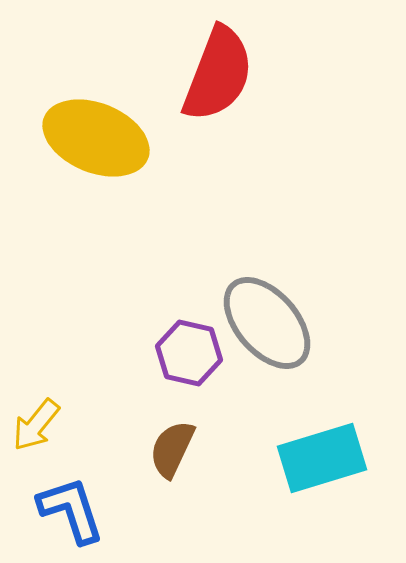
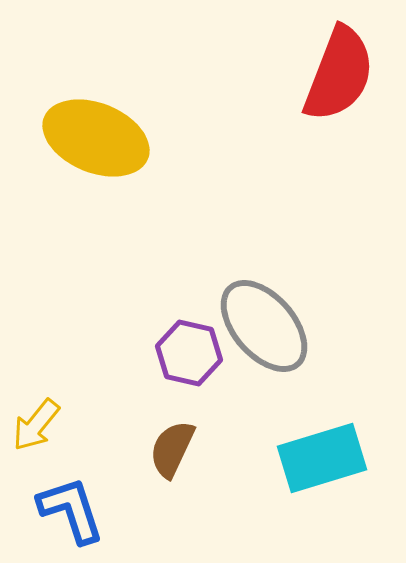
red semicircle: moved 121 px right
gray ellipse: moved 3 px left, 3 px down
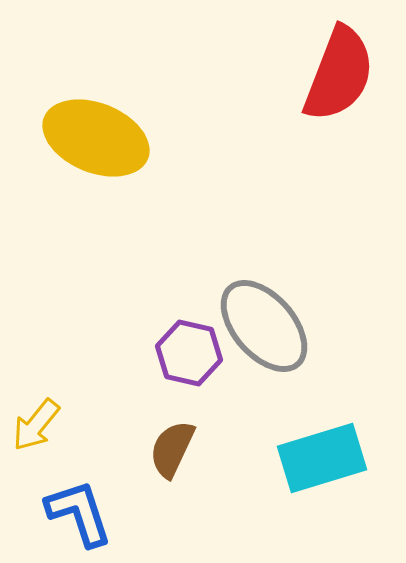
blue L-shape: moved 8 px right, 3 px down
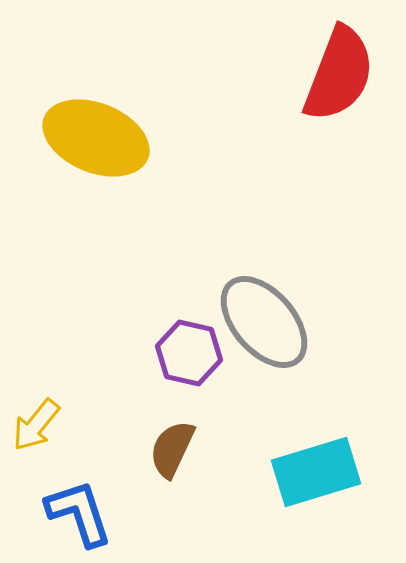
gray ellipse: moved 4 px up
cyan rectangle: moved 6 px left, 14 px down
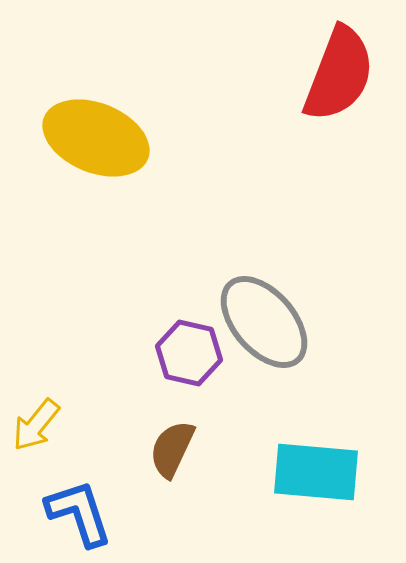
cyan rectangle: rotated 22 degrees clockwise
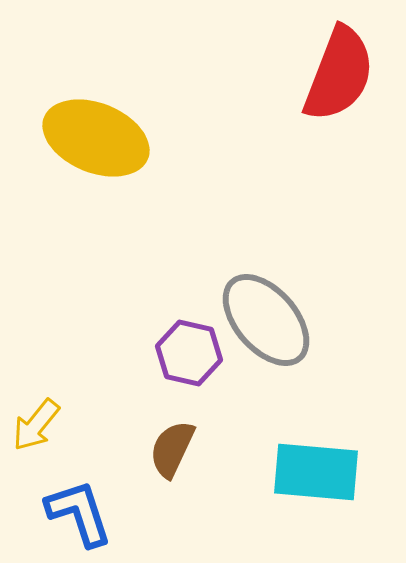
gray ellipse: moved 2 px right, 2 px up
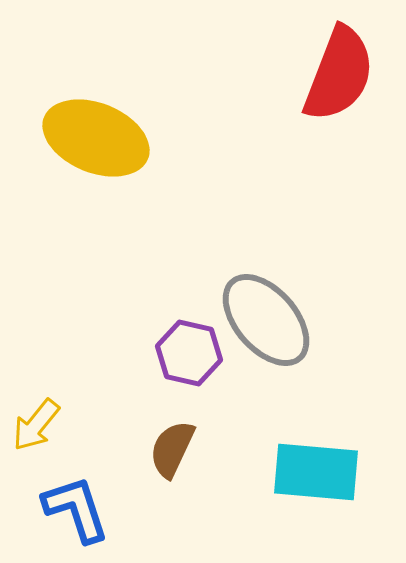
blue L-shape: moved 3 px left, 4 px up
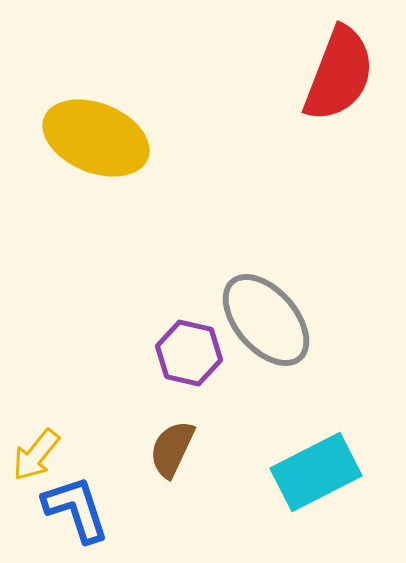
yellow arrow: moved 30 px down
cyan rectangle: rotated 32 degrees counterclockwise
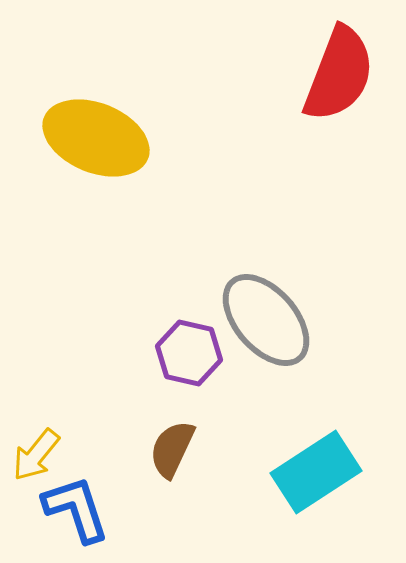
cyan rectangle: rotated 6 degrees counterclockwise
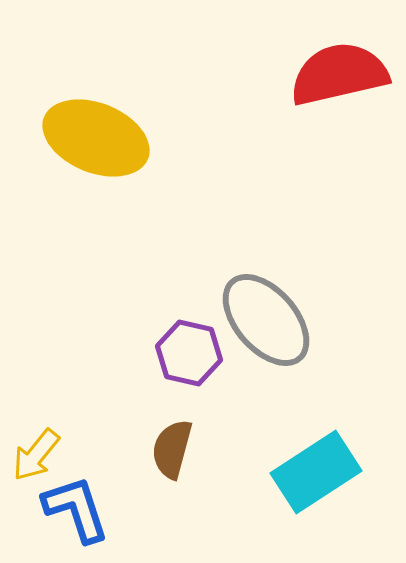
red semicircle: rotated 124 degrees counterclockwise
brown semicircle: rotated 10 degrees counterclockwise
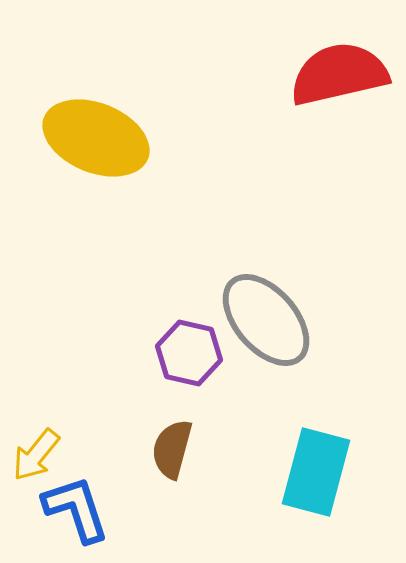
cyan rectangle: rotated 42 degrees counterclockwise
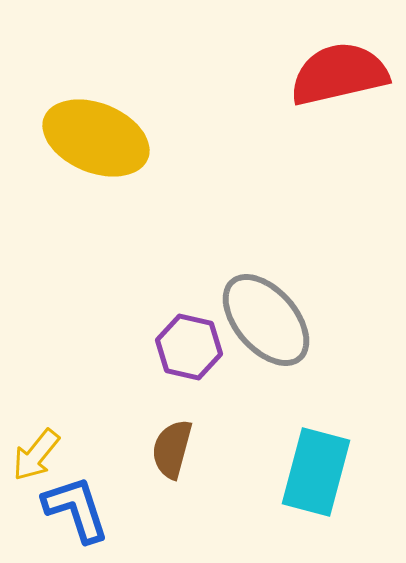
purple hexagon: moved 6 px up
